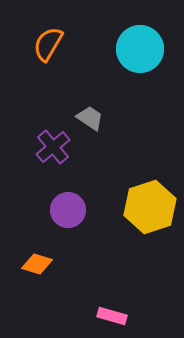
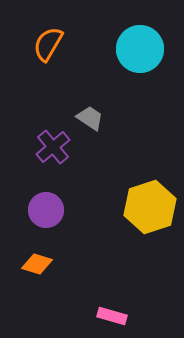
purple circle: moved 22 px left
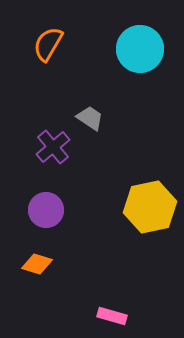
yellow hexagon: rotated 6 degrees clockwise
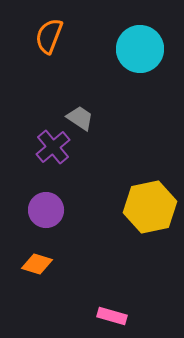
orange semicircle: moved 1 px right, 8 px up; rotated 9 degrees counterclockwise
gray trapezoid: moved 10 px left
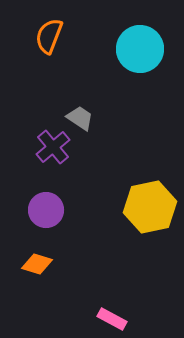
pink rectangle: moved 3 px down; rotated 12 degrees clockwise
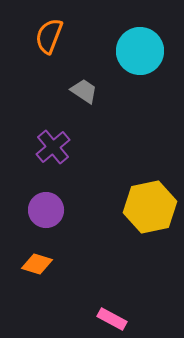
cyan circle: moved 2 px down
gray trapezoid: moved 4 px right, 27 px up
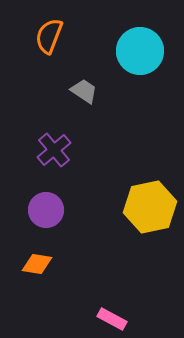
purple cross: moved 1 px right, 3 px down
orange diamond: rotated 8 degrees counterclockwise
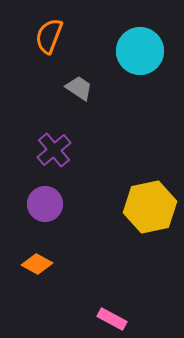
gray trapezoid: moved 5 px left, 3 px up
purple circle: moved 1 px left, 6 px up
orange diamond: rotated 20 degrees clockwise
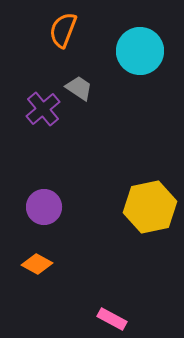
orange semicircle: moved 14 px right, 6 px up
purple cross: moved 11 px left, 41 px up
purple circle: moved 1 px left, 3 px down
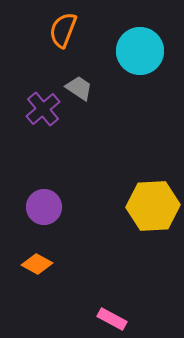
yellow hexagon: moved 3 px right, 1 px up; rotated 9 degrees clockwise
